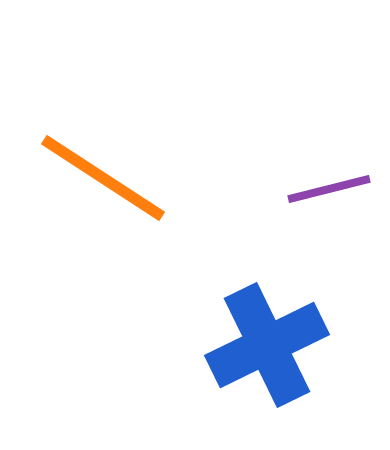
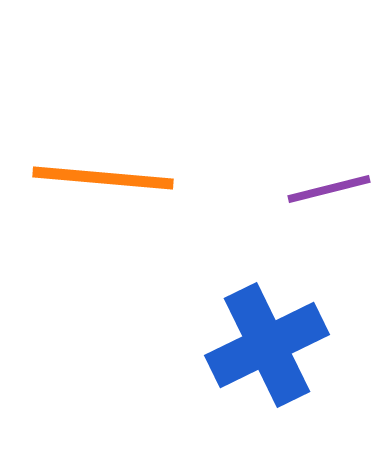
orange line: rotated 28 degrees counterclockwise
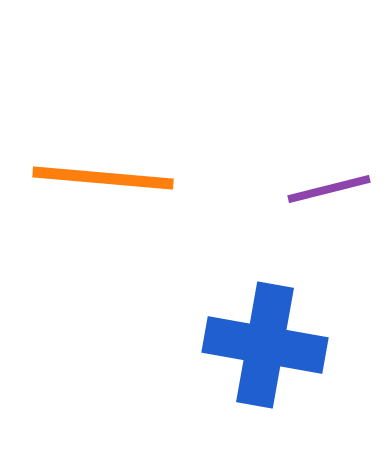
blue cross: moved 2 px left; rotated 36 degrees clockwise
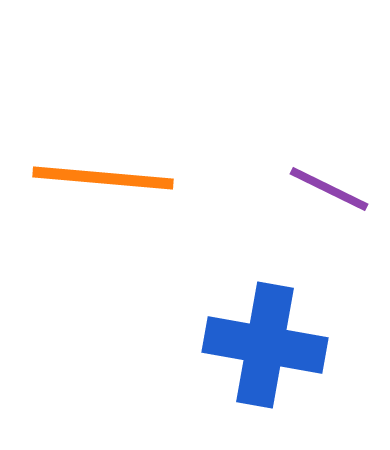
purple line: rotated 40 degrees clockwise
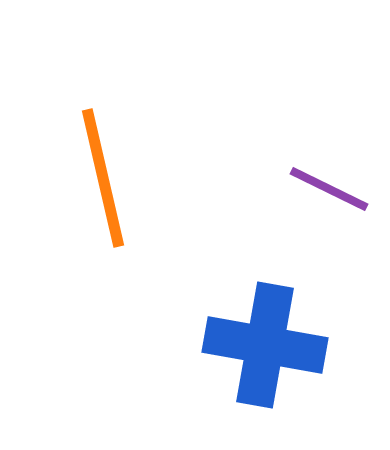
orange line: rotated 72 degrees clockwise
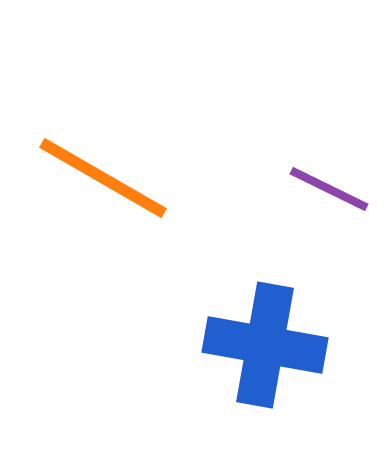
orange line: rotated 47 degrees counterclockwise
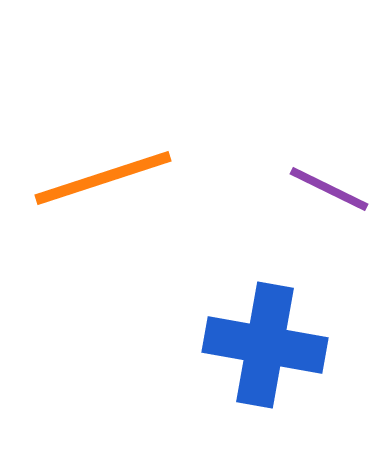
orange line: rotated 48 degrees counterclockwise
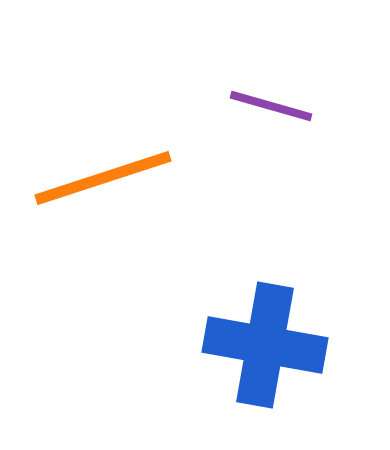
purple line: moved 58 px left, 83 px up; rotated 10 degrees counterclockwise
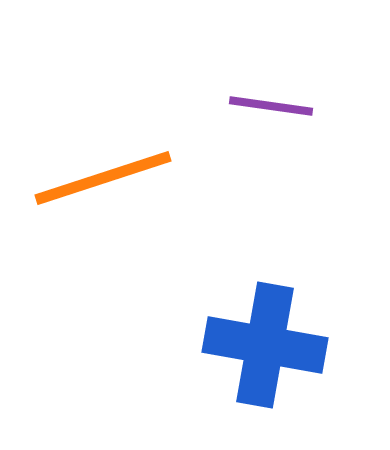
purple line: rotated 8 degrees counterclockwise
